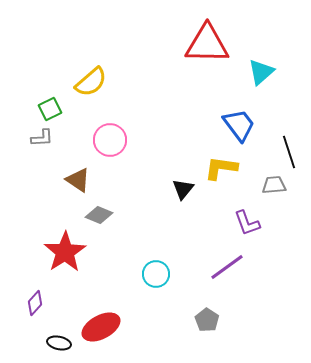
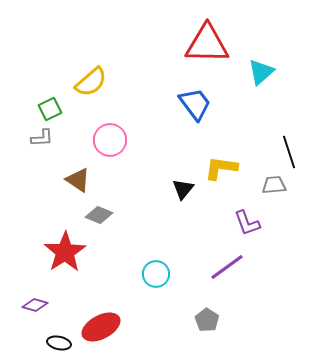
blue trapezoid: moved 44 px left, 21 px up
purple diamond: moved 2 px down; rotated 65 degrees clockwise
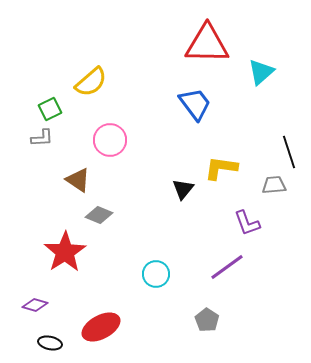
black ellipse: moved 9 px left
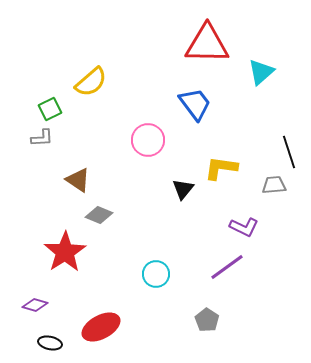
pink circle: moved 38 px right
purple L-shape: moved 3 px left, 4 px down; rotated 44 degrees counterclockwise
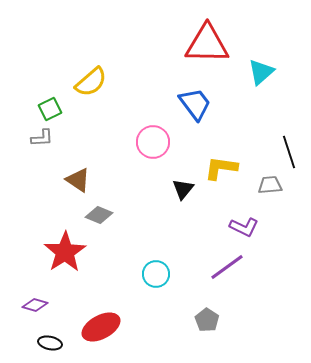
pink circle: moved 5 px right, 2 px down
gray trapezoid: moved 4 px left
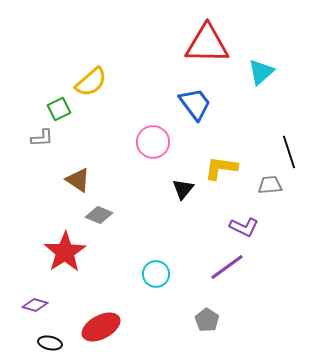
green square: moved 9 px right
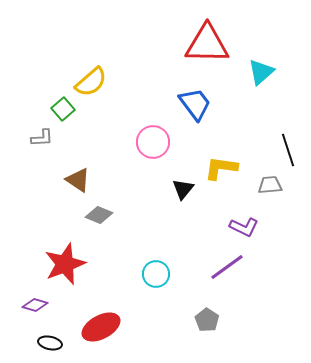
green square: moved 4 px right; rotated 15 degrees counterclockwise
black line: moved 1 px left, 2 px up
red star: moved 12 px down; rotated 12 degrees clockwise
